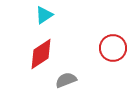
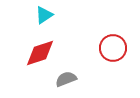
red diamond: moved 1 px left, 1 px up; rotated 16 degrees clockwise
gray semicircle: moved 1 px up
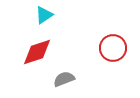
red diamond: moved 3 px left, 1 px up
gray semicircle: moved 2 px left
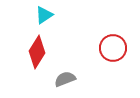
red diamond: rotated 40 degrees counterclockwise
gray semicircle: moved 1 px right
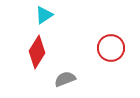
red circle: moved 2 px left
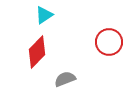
red circle: moved 2 px left, 6 px up
red diamond: rotated 12 degrees clockwise
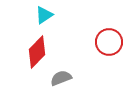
gray semicircle: moved 4 px left, 1 px up
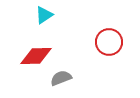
red diamond: moved 1 px left, 4 px down; rotated 44 degrees clockwise
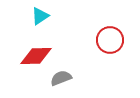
cyan triangle: moved 4 px left, 1 px down
red circle: moved 1 px right, 2 px up
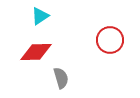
red diamond: moved 4 px up
gray semicircle: rotated 95 degrees clockwise
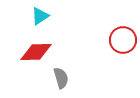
red circle: moved 13 px right
